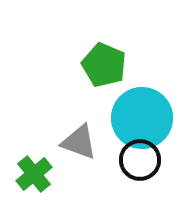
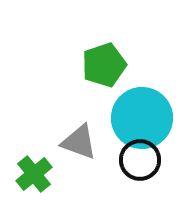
green pentagon: rotated 30 degrees clockwise
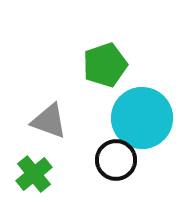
green pentagon: moved 1 px right
gray triangle: moved 30 px left, 21 px up
black circle: moved 24 px left
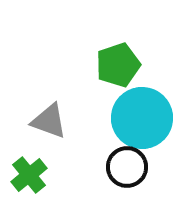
green pentagon: moved 13 px right
black circle: moved 11 px right, 7 px down
green cross: moved 5 px left, 1 px down
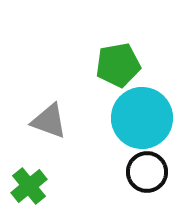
green pentagon: rotated 9 degrees clockwise
black circle: moved 20 px right, 5 px down
green cross: moved 11 px down
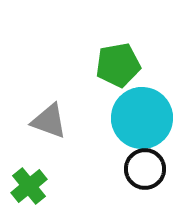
black circle: moved 2 px left, 3 px up
